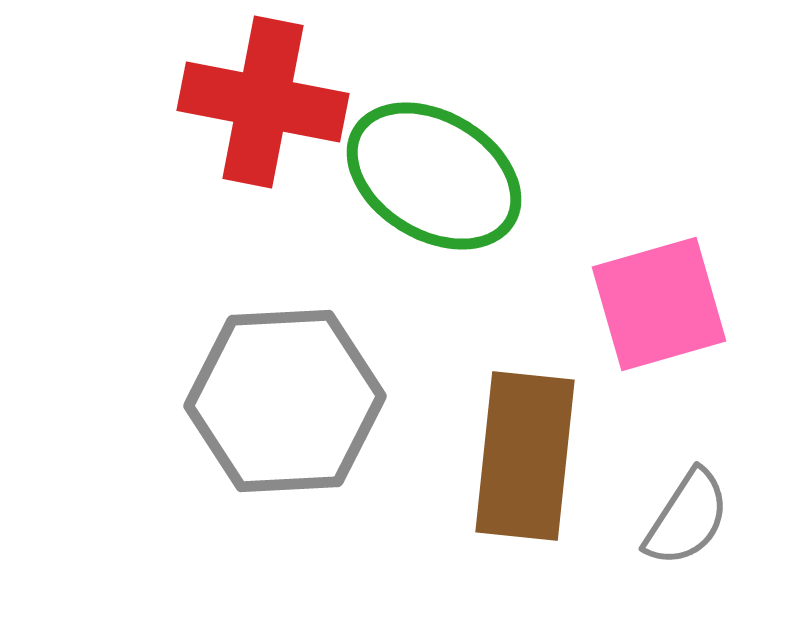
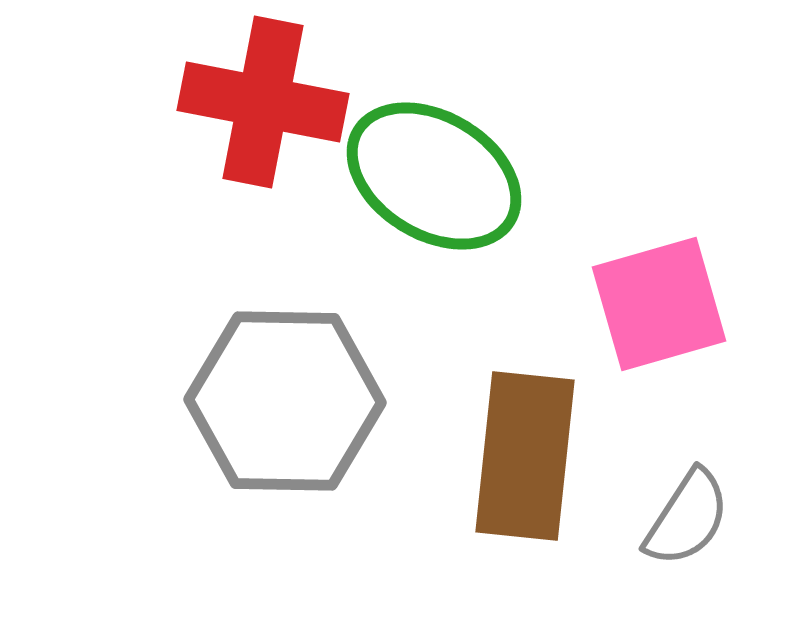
gray hexagon: rotated 4 degrees clockwise
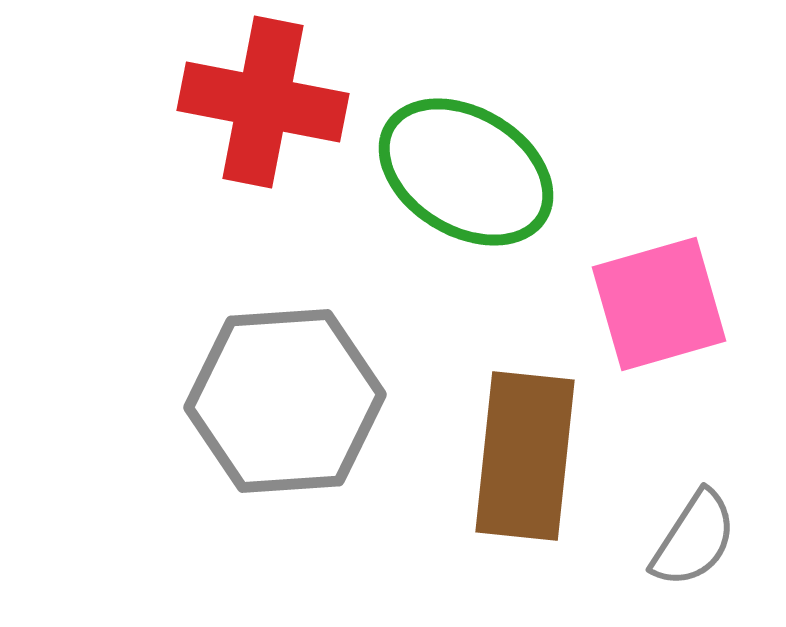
green ellipse: moved 32 px right, 4 px up
gray hexagon: rotated 5 degrees counterclockwise
gray semicircle: moved 7 px right, 21 px down
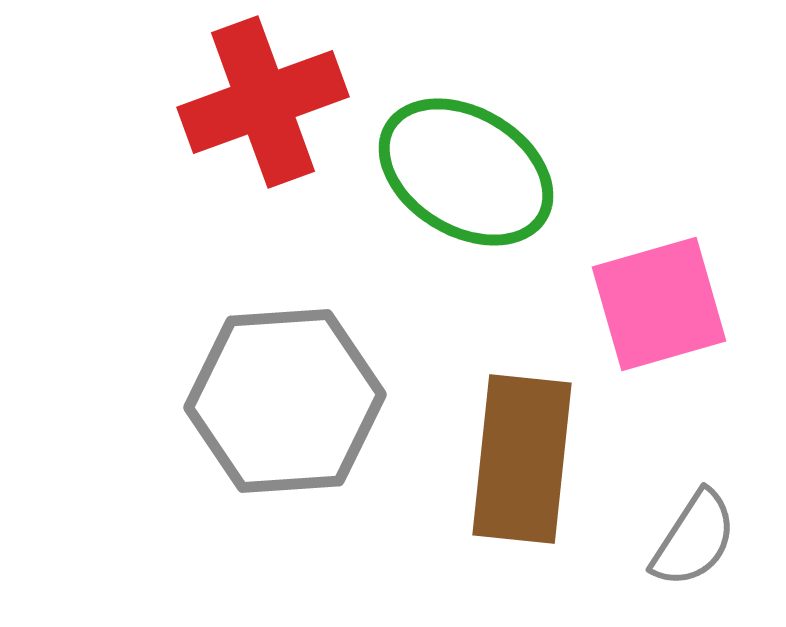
red cross: rotated 31 degrees counterclockwise
brown rectangle: moved 3 px left, 3 px down
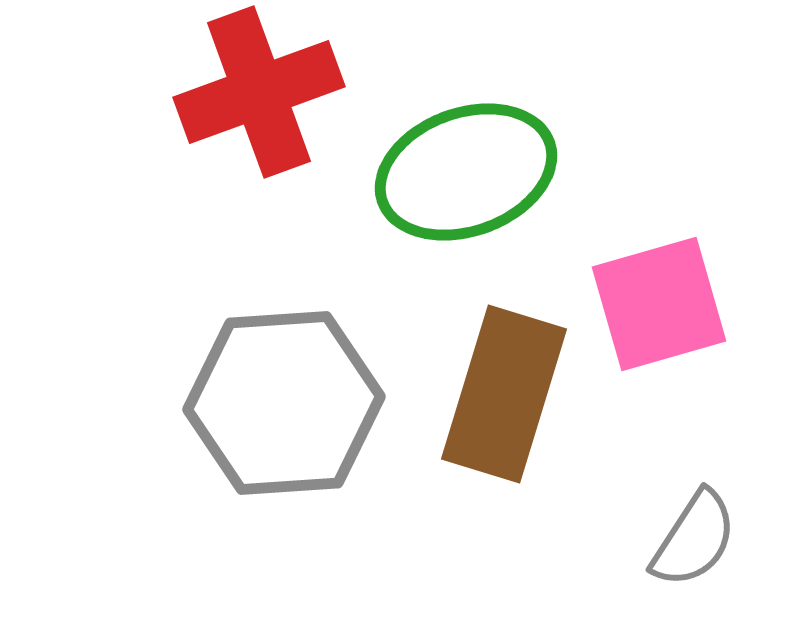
red cross: moved 4 px left, 10 px up
green ellipse: rotated 51 degrees counterclockwise
gray hexagon: moved 1 px left, 2 px down
brown rectangle: moved 18 px left, 65 px up; rotated 11 degrees clockwise
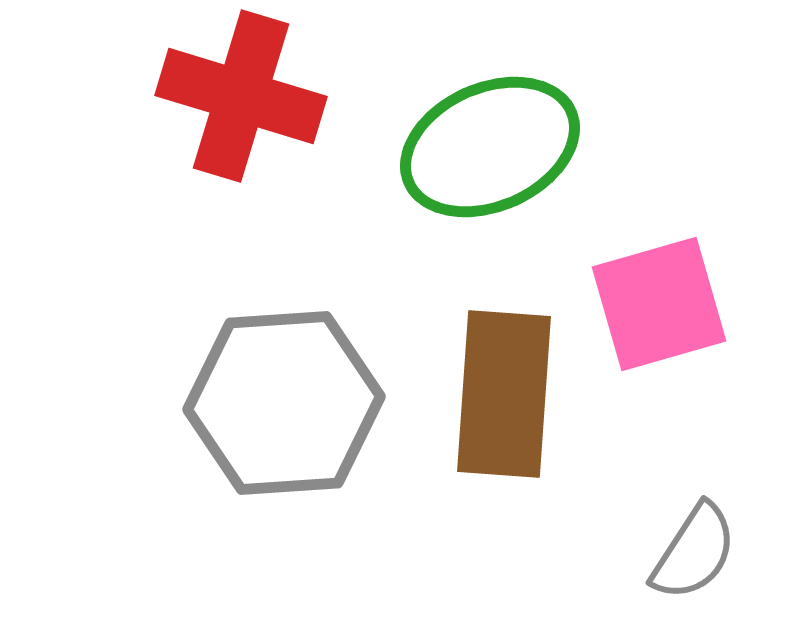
red cross: moved 18 px left, 4 px down; rotated 37 degrees clockwise
green ellipse: moved 24 px right, 25 px up; rotated 4 degrees counterclockwise
brown rectangle: rotated 13 degrees counterclockwise
gray semicircle: moved 13 px down
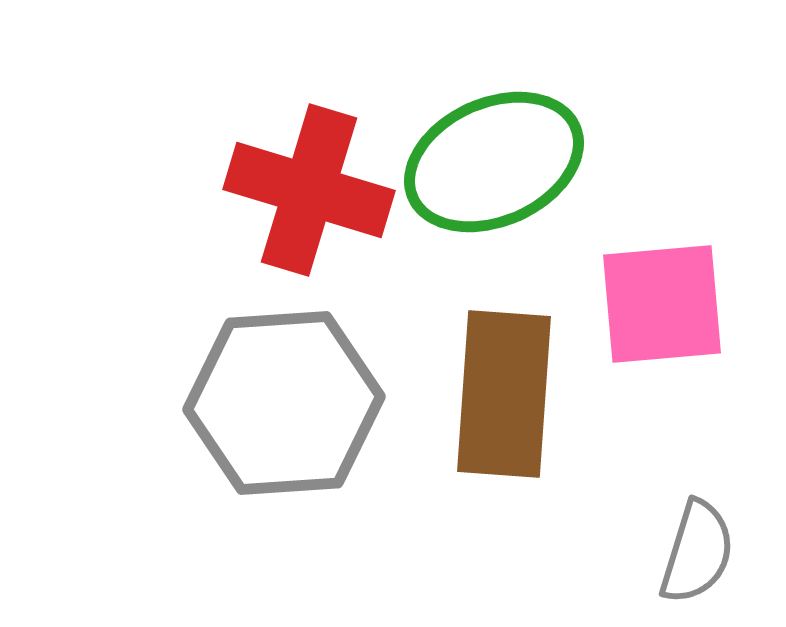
red cross: moved 68 px right, 94 px down
green ellipse: moved 4 px right, 15 px down
pink square: moved 3 px right; rotated 11 degrees clockwise
gray semicircle: moved 3 px right; rotated 16 degrees counterclockwise
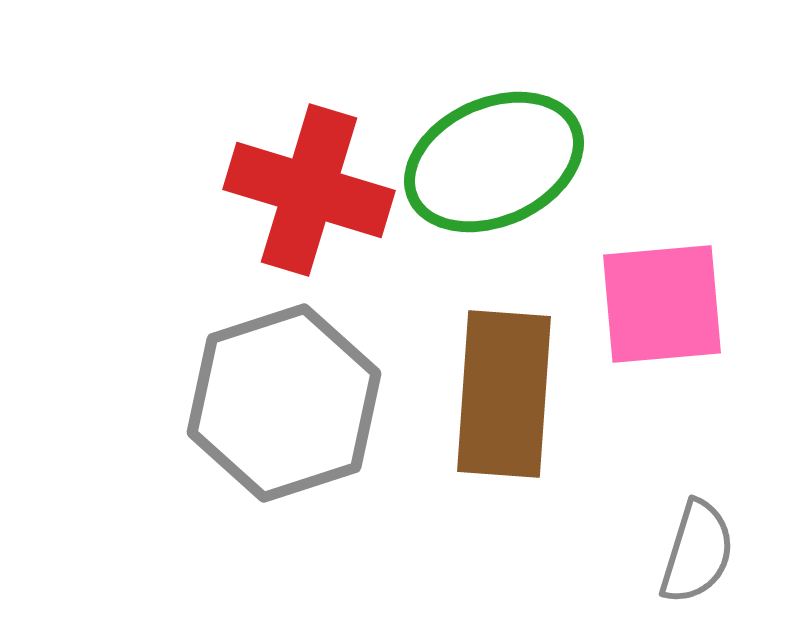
gray hexagon: rotated 14 degrees counterclockwise
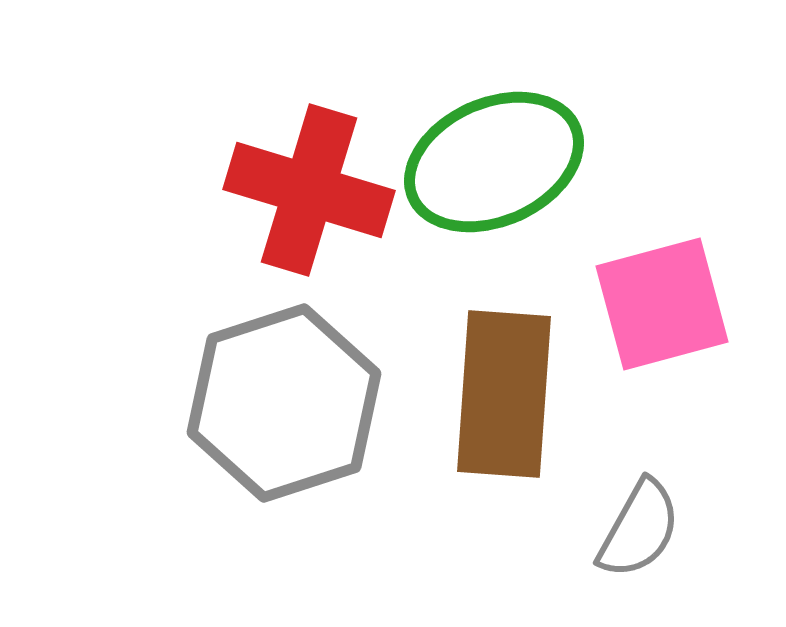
pink square: rotated 10 degrees counterclockwise
gray semicircle: moved 58 px left, 23 px up; rotated 12 degrees clockwise
